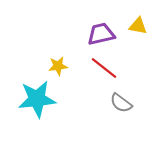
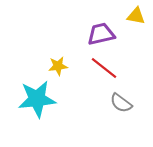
yellow triangle: moved 2 px left, 10 px up
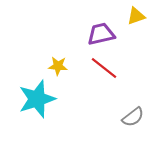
yellow triangle: rotated 30 degrees counterclockwise
yellow star: rotated 12 degrees clockwise
cyan star: rotated 12 degrees counterclockwise
gray semicircle: moved 12 px right, 14 px down; rotated 75 degrees counterclockwise
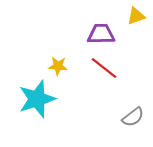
purple trapezoid: rotated 12 degrees clockwise
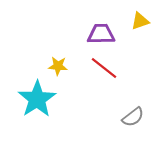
yellow triangle: moved 4 px right, 5 px down
cyan star: rotated 15 degrees counterclockwise
